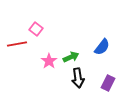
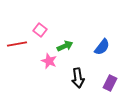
pink square: moved 4 px right, 1 px down
green arrow: moved 6 px left, 11 px up
pink star: rotated 14 degrees counterclockwise
purple rectangle: moved 2 px right
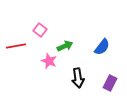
red line: moved 1 px left, 2 px down
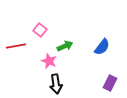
black arrow: moved 22 px left, 6 px down
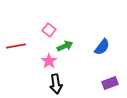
pink square: moved 9 px right
pink star: rotated 14 degrees clockwise
purple rectangle: rotated 42 degrees clockwise
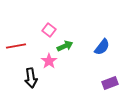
black arrow: moved 25 px left, 6 px up
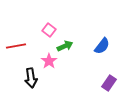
blue semicircle: moved 1 px up
purple rectangle: moved 1 px left; rotated 35 degrees counterclockwise
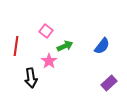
pink square: moved 3 px left, 1 px down
red line: rotated 72 degrees counterclockwise
purple rectangle: rotated 14 degrees clockwise
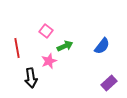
red line: moved 1 px right, 2 px down; rotated 18 degrees counterclockwise
pink star: rotated 14 degrees clockwise
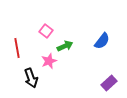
blue semicircle: moved 5 px up
black arrow: rotated 12 degrees counterclockwise
